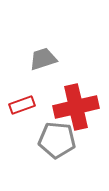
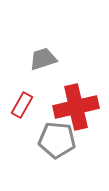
red rectangle: rotated 40 degrees counterclockwise
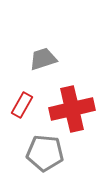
red cross: moved 4 px left, 2 px down
gray pentagon: moved 12 px left, 13 px down
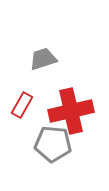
red cross: moved 1 px left, 2 px down
gray pentagon: moved 8 px right, 9 px up
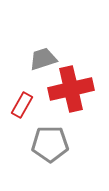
red cross: moved 22 px up
gray pentagon: moved 3 px left; rotated 6 degrees counterclockwise
